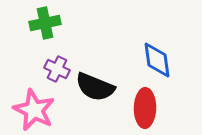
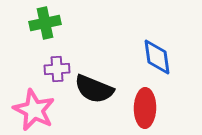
blue diamond: moved 3 px up
purple cross: rotated 30 degrees counterclockwise
black semicircle: moved 1 px left, 2 px down
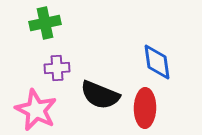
blue diamond: moved 5 px down
purple cross: moved 1 px up
black semicircle: moved 6 px right, 6 px down
pink star: moved 2 px right
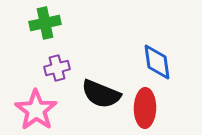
purple cross: rotated 10 degrees counterclockwise
black semicircle: moved 1 px right, 1 px up
pink star: rotated 9 degrees clockwise
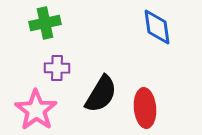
blue diamond: moved 35 px up
purple cross: rotated 15 degrees clockwise
black semicircle: rotated 81 degrees counterclockwise
red ellipse: rotated 6 degrees counterclockwise
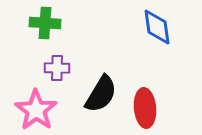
green cross: rotated 16 degrees clockwise
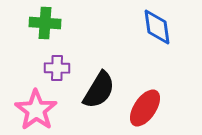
black semicircle: moved 2 px left, 4 px up
red ellipse: rotated 39 degrees clockwise
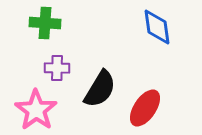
black semicircle: moved 1 px right, 1 px up
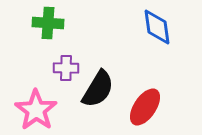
green cross: moved 3 px right
purple cross: moved 9 px right
black semicircle: moved 2 px left
red ellipse: moved 1 px up
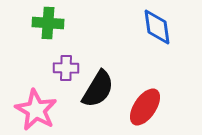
pink star: rotated 6 degrees counterclockwise
